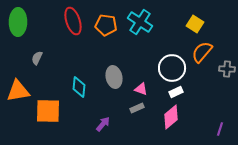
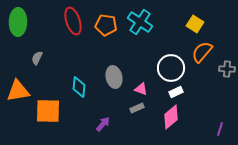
white circle: moved 1 px left
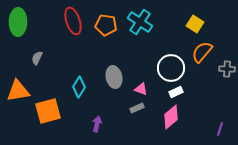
cyan diamond: rotated 25 degrees clockwise
orange square: rotated 16 degrees counterclockwise
purple arrow: moved 6 px left; rotated 28 degrees counterclockwise
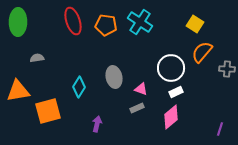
gray semicircle: rotated 56 degrees clockwise
